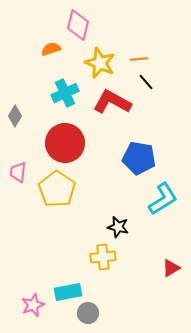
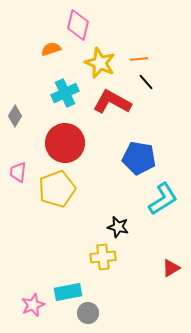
yellow pentagon: rotated 18 degrees clockwise
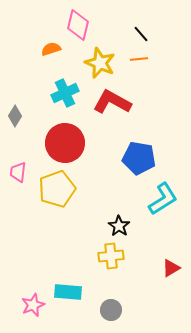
black line: moved 5 px left, 48 px up
black star: moved 1 px right, 1 px up; rotated 20 degrees clockwise
yellow cross: moved 8 px right, 1 px up
cyan rectangle: rotated 16 degrees clockwise
gray circle: moved 23 px right, 3 px up
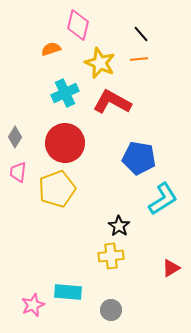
gray diamond: moved 21 px down
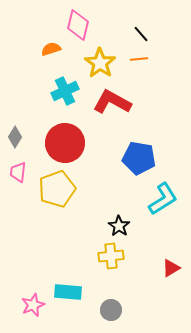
yellow star: rotated 12 degrees clockwise
cyan cross: moved 2 px up
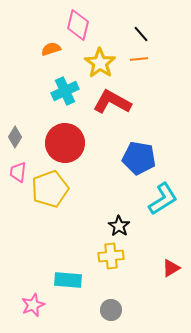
yellow pentagon: moved 7 px left
cyan rectangle: moved 12 px up
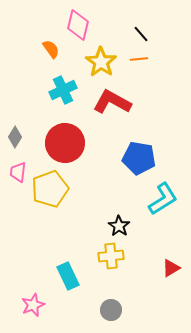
orange semicircle: rotated 72 degrees clockwise
yellow star: moved 1 px right, 1 px up
cyan cross: moved 2 px left, 1 px up
cyan rectangle: moved 4 px up; rotated 60 degrees clockwise
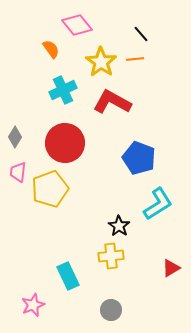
pink diamond: moved 1 px left; rotated 52 degrees counterclockwise
orange line: moved 4 px left
blue pentagon: rotated 12 degrees clockwise
cyan L-shape: moved 5 px left, 5 px down
